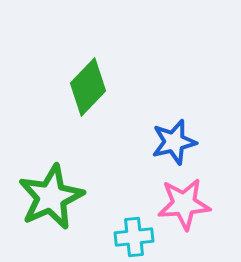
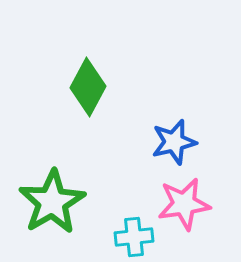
green diamond: rotated 16 degrees counterclockwise
green star: moved 1 px right, 5 px down; rotated 6 degrees counterclockwise
pink star: rotated 4 degrees counterclockwise
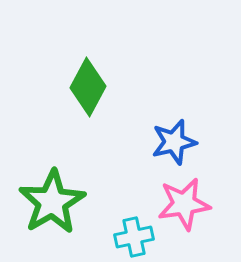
cyan cross: rotated 6 degrees counterclockwise
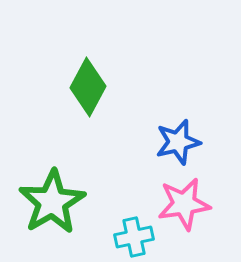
blue star: moved 4 px right
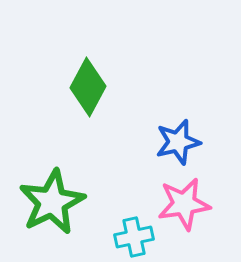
green star: rotated 4 degrees clockwise
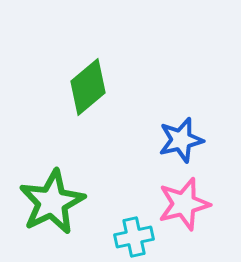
green diamond: rotated 22 degrees clockwise
blue star: moved 3 px right, 2 px up
pink star: rotated 6 degrees counterclockwise
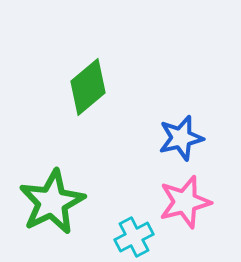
blue star: moved 2 px up
pink star: moved 1 px right, 2 px up
cyan cross: rotated 15 degrees counterclockwise
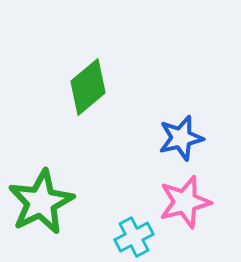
green star: moved 11 px left
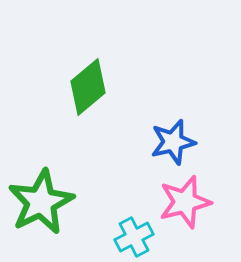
blue star: moved 8 px left, 4 px down
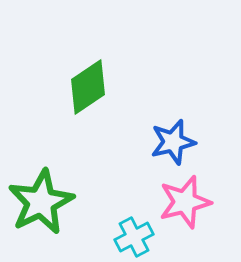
green diamond: rotated 6 degrees clockwise
